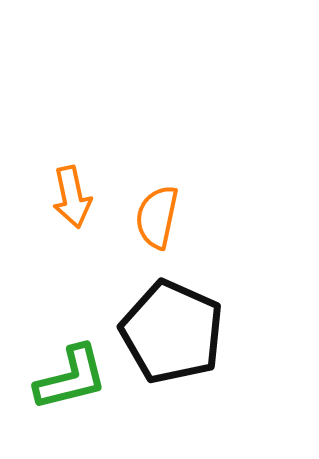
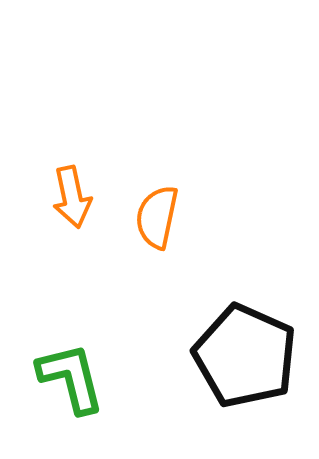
black pentagon: moved 73 px right, 24 px down
green L-shape: rotated 90 degrees counterclockwise
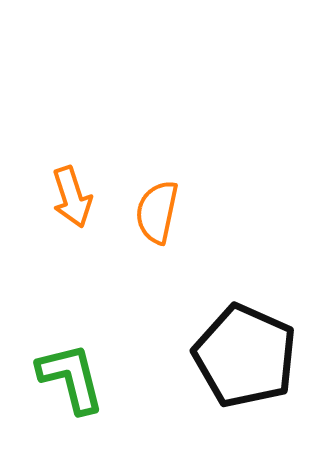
orange arrow: rotated 6 degrees counterclockwise
orange semicircle: moved 5 px up
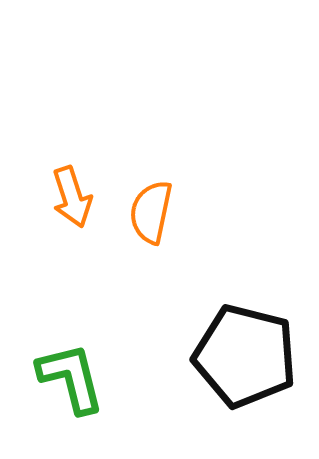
orange semicircle: moved 6 px left
black pentagon: rotated 10 degrees counterclockwise
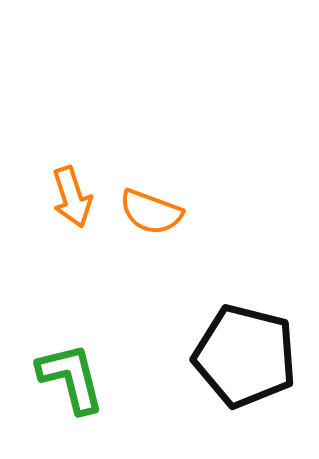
orange semicircle: rotated 82 degrees counterclockwise
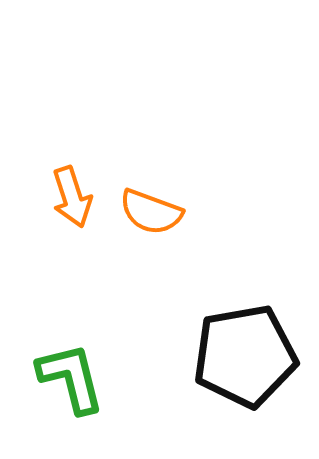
black pentagon: rotated 24 degrees counterclockwise
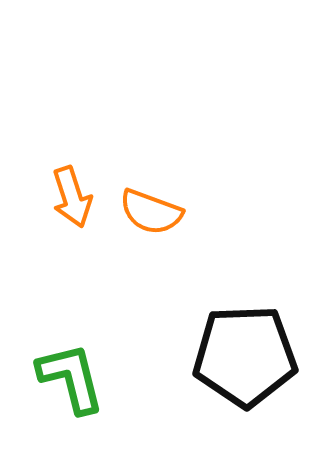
black pentagon: rotated 8 degrees clockwise
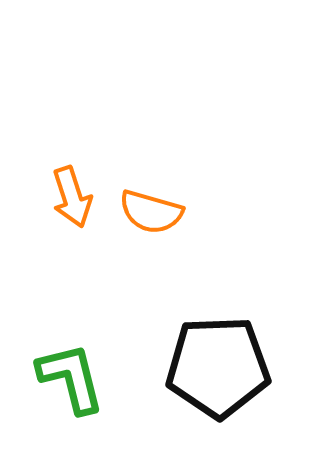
orange semicircle: rotated 4 degrees counterclockwise
black pentagon: moved 27 px left, 11 px down
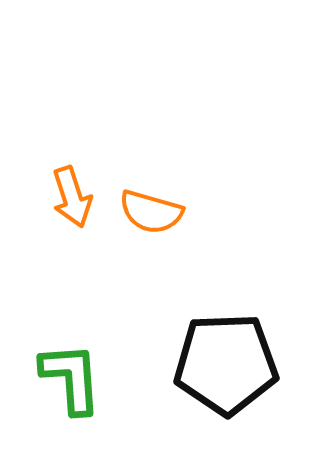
black pentagon: moved 8 px right, 3 px up
green L-shape: rotated 10 degrees clockwise
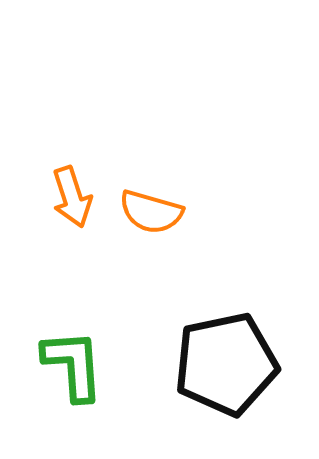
black pentagon: rotated 10 degrees counterclockwise
green L-shape: moved 2 px right, 13 px up
